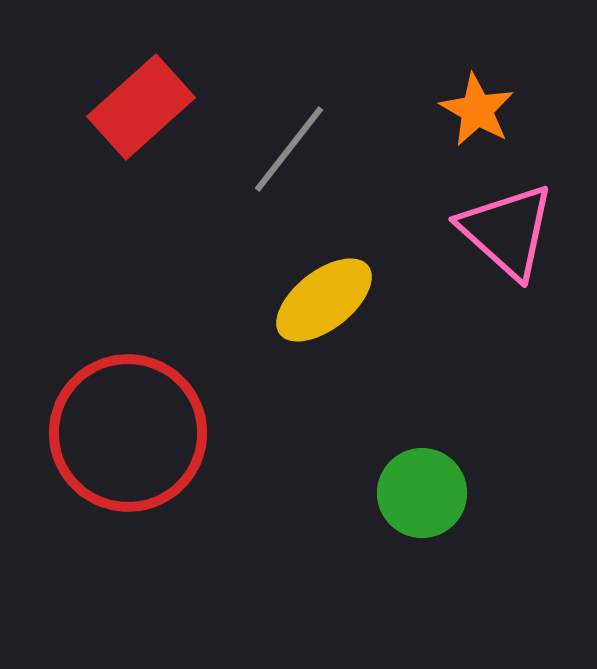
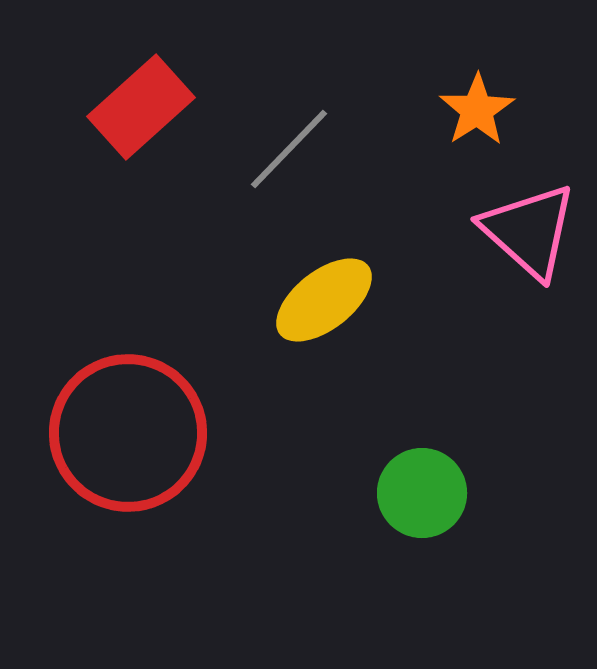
orange star: rotated 10 degrees clockwise
gray line: rotated 6 degrees clockwise
pink triangle: moved 22 px right
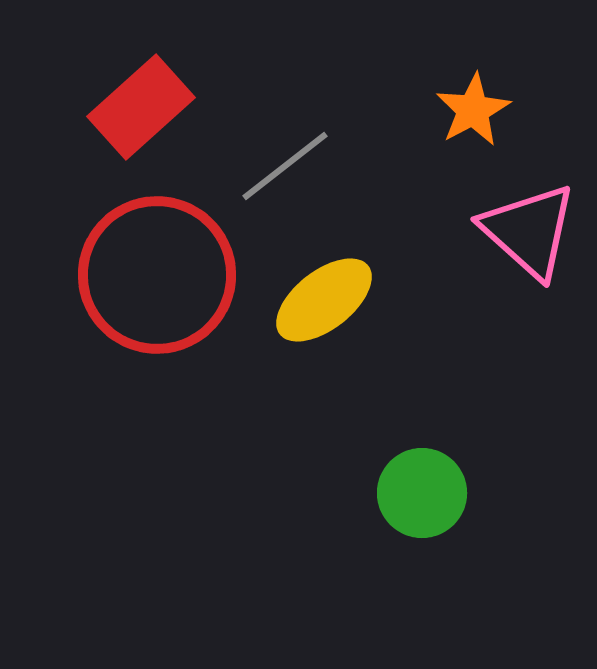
orange star: moved 4 px left; rotated 4 degrees clockwise
gray line: moved 4 px left, 17 px down; rotated 8 degrees clockwise
red circle: moved 29 px right, 158 px up
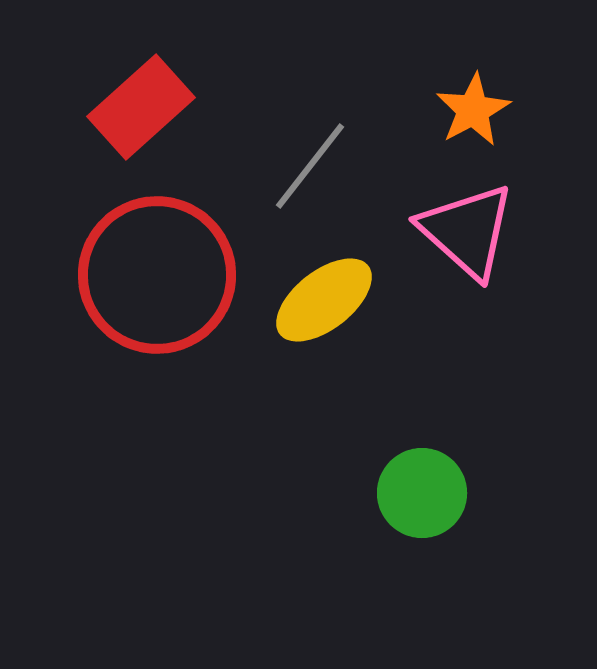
gray line: moved 25 px right; rotated 14 degrees counterclockwise
pink triangle: moved 62 px left
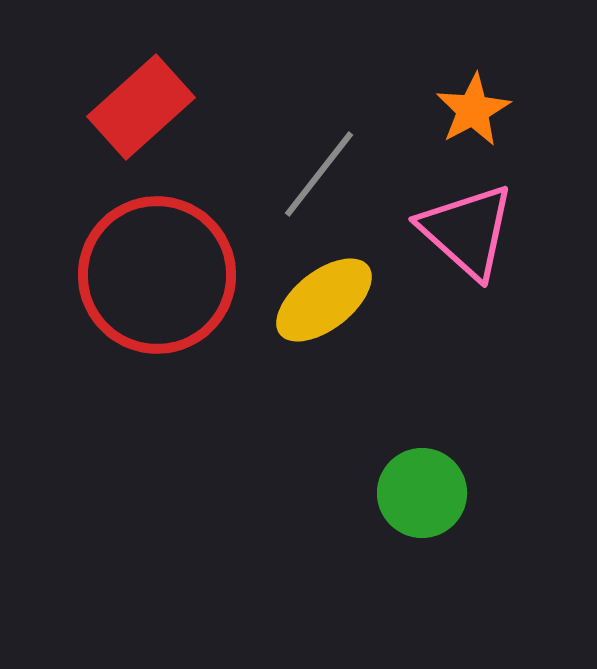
gray line: moved 9 px right, 8 px down
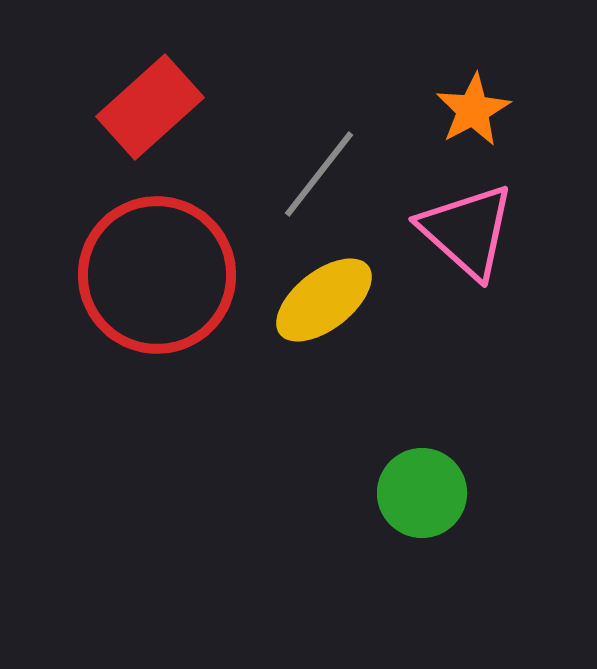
red rectangle: moved 9 px right
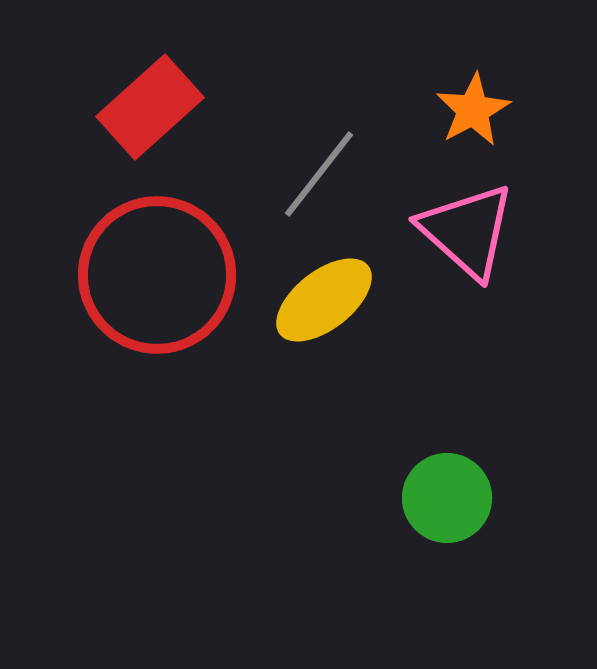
green circle: moved 25 px right, 5 px down
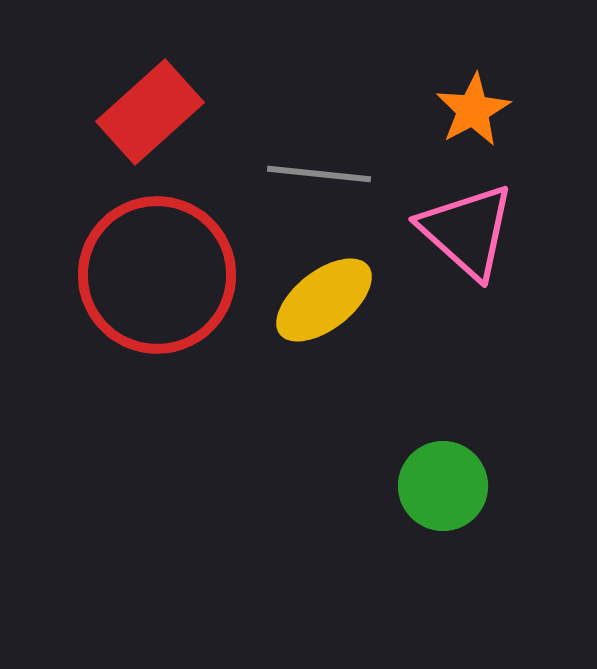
red rectangle: moved 5 px down
gray line: rotated 58 degrees clockwise
green circle: moved 4 px left, 12 px up
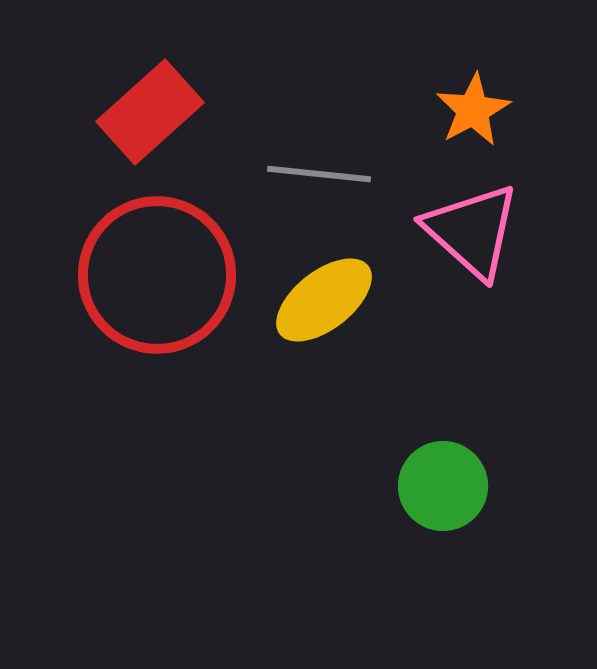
pink triangle: moved 5 px right
